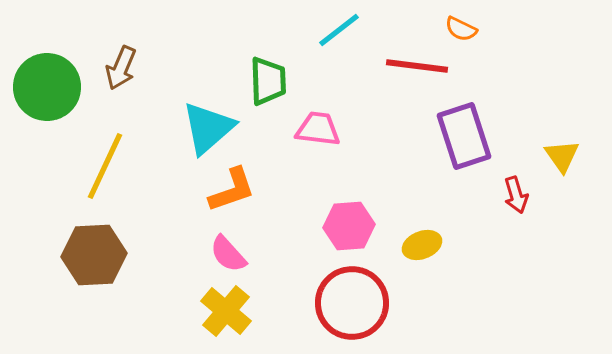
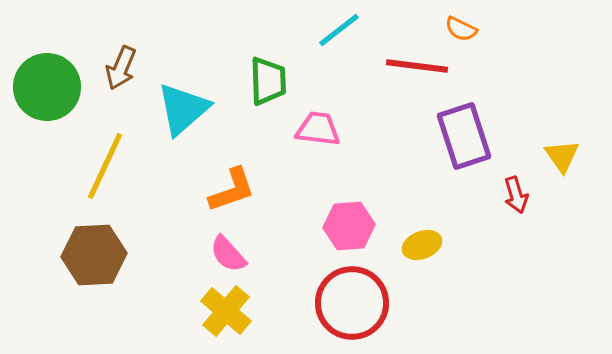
cyan triangle: moved 25 px left, 19 px up
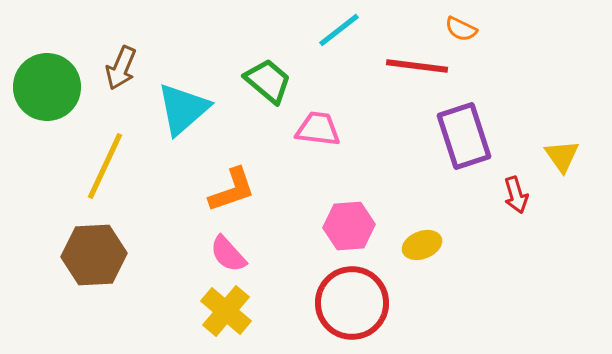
green trapezoid: rotated 48 degrees counterclockwise
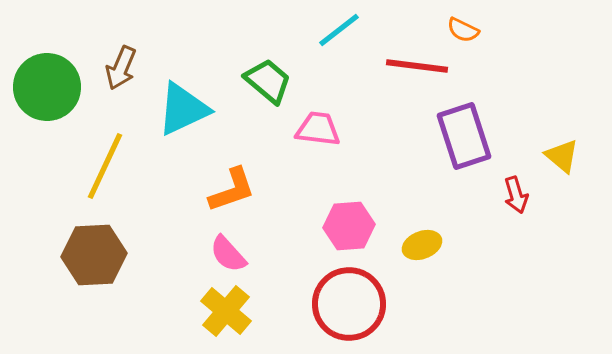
orange semicircle: moved 2 px right, 1 px down
cyan triangle: rotated 16 degrees clockwise
yellow triangle: rotated 15 degrees counterclockwise
red circle: moved 3 px left, 1 px down
